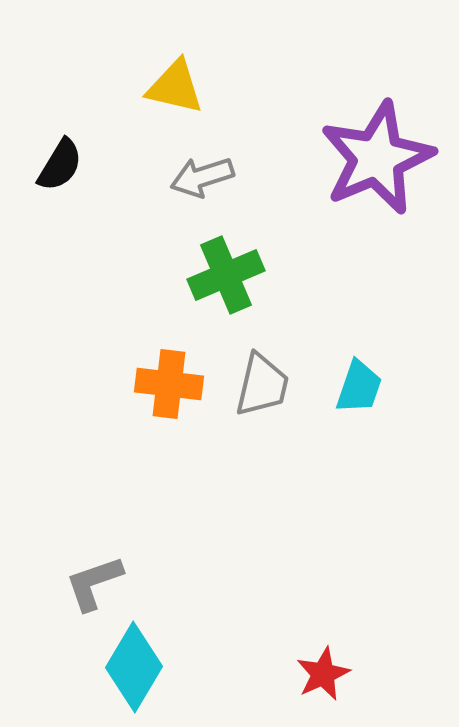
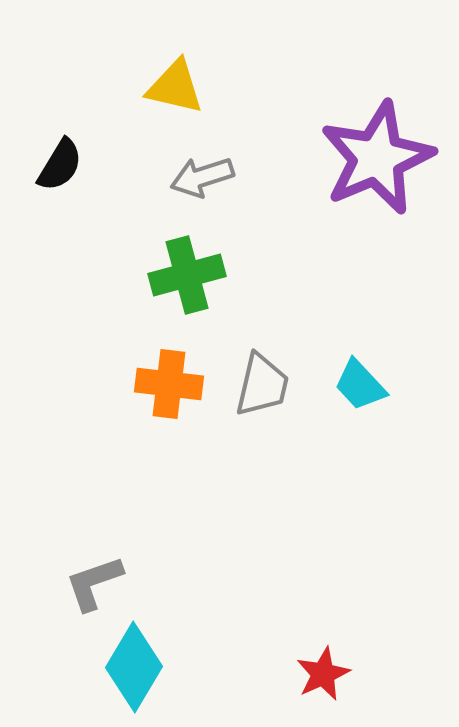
green cross: moved 39 px left; rotated 8 degrees clockwise
cyan trapezoid: moved 1 px right, 2 px up; rotated 118 degrees clockwise
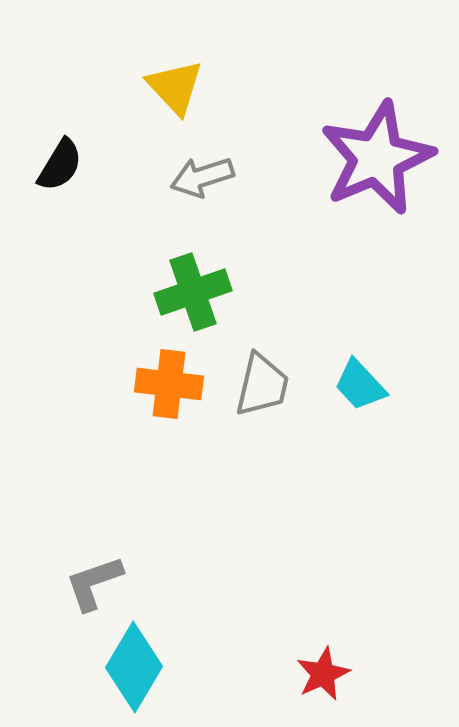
yellow triangle: rotated 34 degrees clockwise
green cross: moved 6 px right, 17 px down; rotated 4 degrees counterclockwise
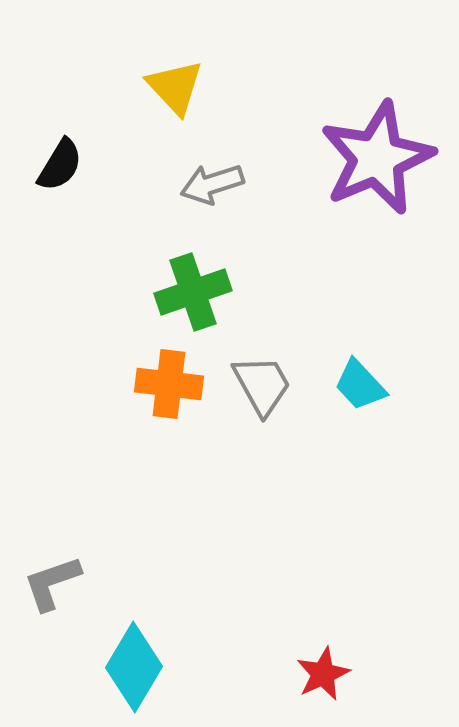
gray arrow: moved 10 px right, 7 px down
gray trapezoid: rotated 42 degrees counterclockwise
gray L-shape: moved 42 px left
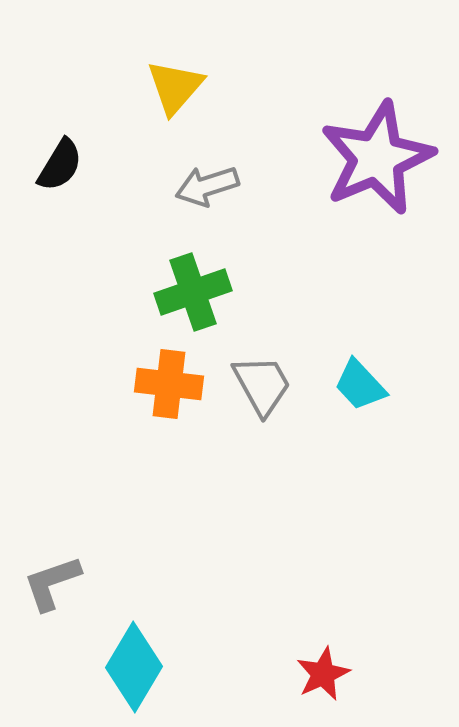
yellow triangle: rotated 24 degrees clockwise
gray arrow: moved 5 px left, 2 px down
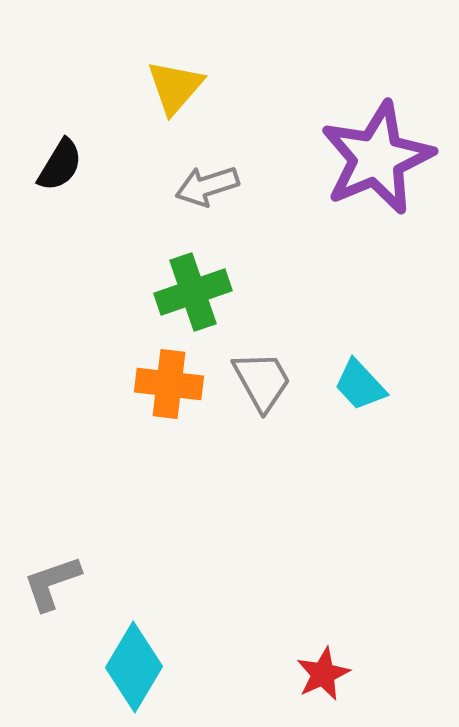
gray trapezoid: moved 4 px up
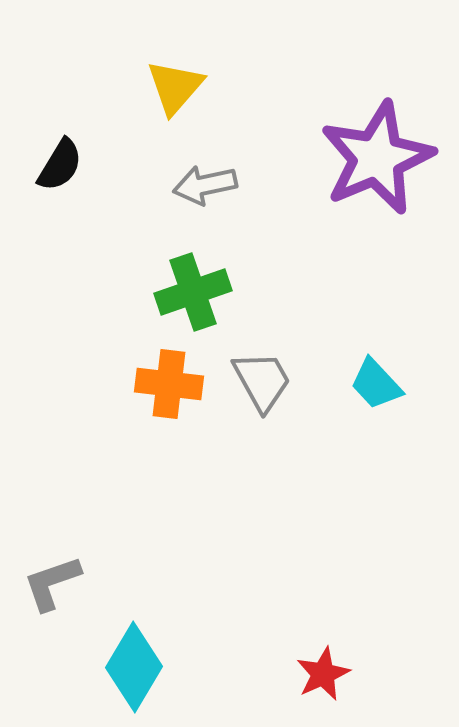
gray arrow: moved 2 px left, 1 px up; rotated 6 degrees clockwise
cyan trapezoid: moved 16 px right, 1 px up
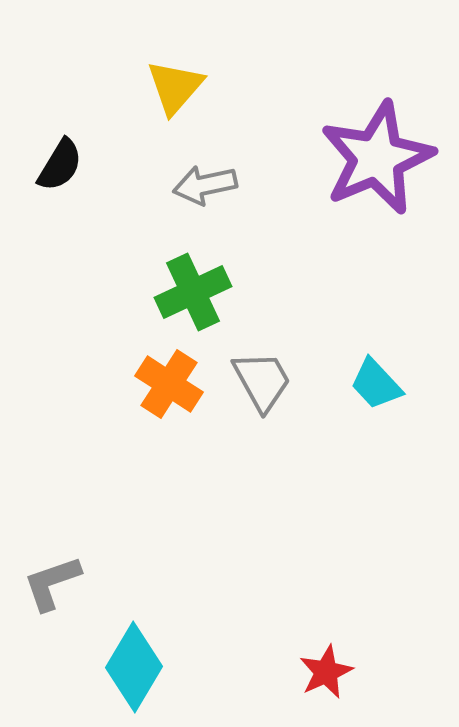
green cross: rotated 6 degrees counterclockwise
orange cross: rotated 26 degrees clockwise
red star: moved 3 px right, 2 px up
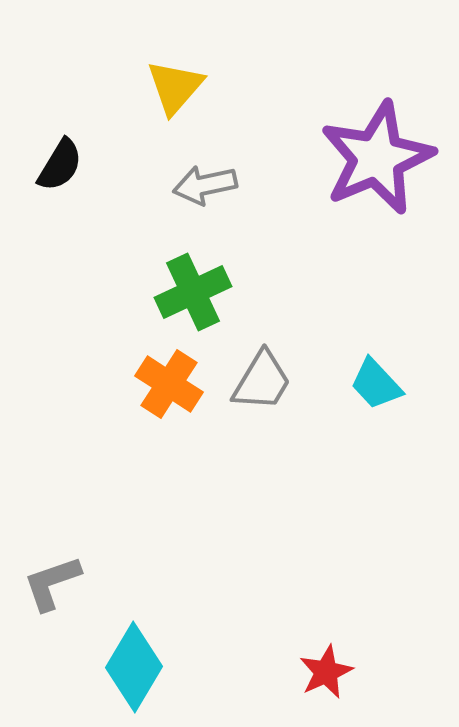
gray trapezoid: rotated 60 degrees clockwise
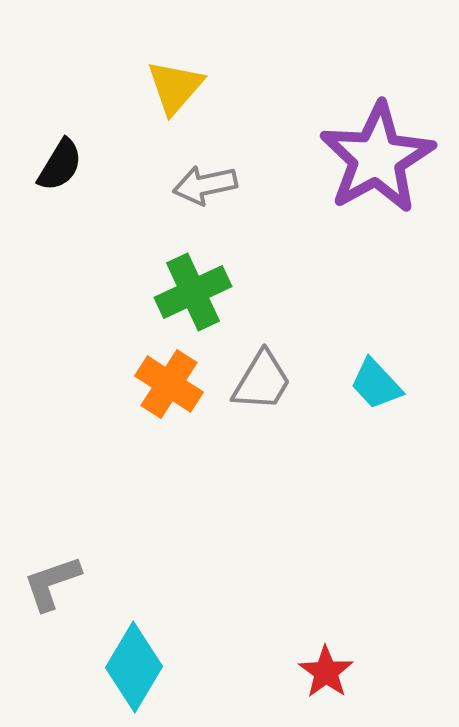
purple star: rotated 6 degrees counterclockwise
red star: rotated 12 degrees counterclockwise
